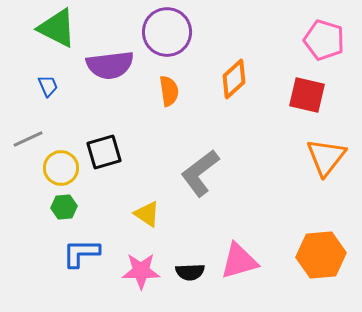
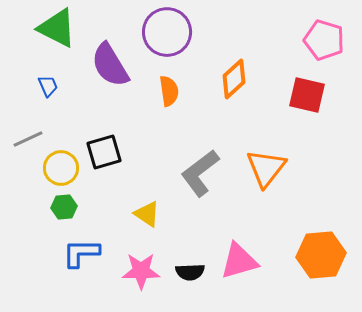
purple semicircle: rotated 66 degrees clockwise
orange triangle: moved 60 px left, 11 px down
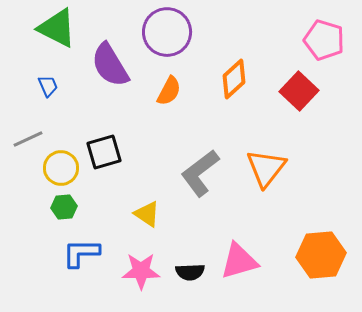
orange semicircle: rotated 36 degrees clockwise
red square: moved 8 px left, 4 px up; rotated 30 degrees clockwise
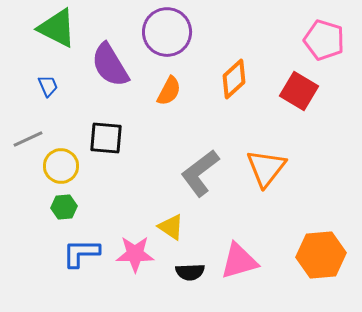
red square: rotated 12 degrees counterclockwise
black square: moved 2 px right, 14 px up; rotated 21 degrees clockwise
yellow circle: moved 2 px up
yellow triangle: moved 24 px right, 13 px down
pink star: moved 6 px left, 17 px up
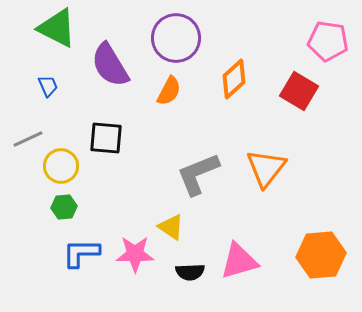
purple circle: moved 9 px right, 6 px down
pink pentagon: moved 4 px right, 1 px down; rotated 9 degrees counterclockwise
gray L-shape: moved 2 px left, 1 px down; rotated 15 degrees clockwise
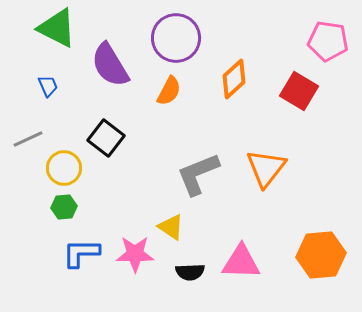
black square: rotated 33 degrees clockwise
yellow circle: moved 3 px right, 2 px down
pink triangle: moved 2 px right, 1 px down; rotated 18 degrees clockwise
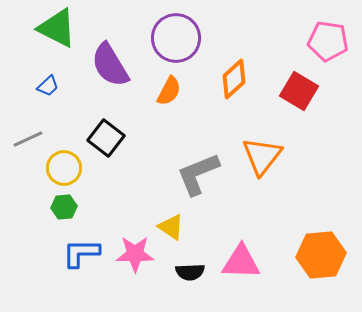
blue trapezoid: rotated 70 degrees clockwise
orange triangle: moved 4 px left, 12 px up
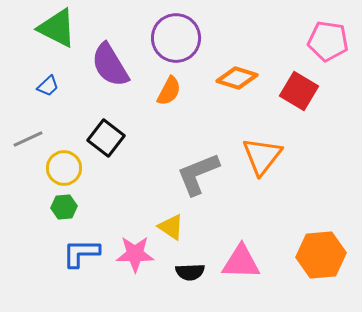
orange diamond: moved 3 px right, 1 px up; rotated 60 degrees clockwise
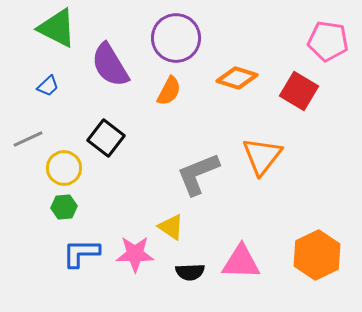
orange hexagon: moved 4 px left; rotated 21 degrees counterclockwise
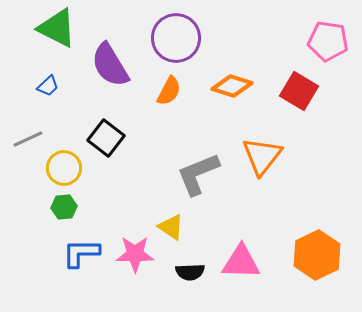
orange diamond: moved 5 px left, 8 px down
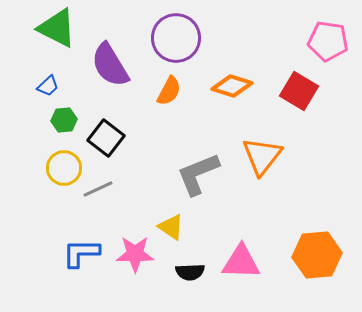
gray line: moved 70 px right, 50 px down
green hexagon: moved 87 px up
orange hexagon: rotated 21 degrees clockwise
